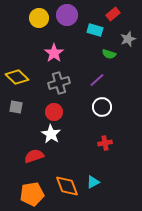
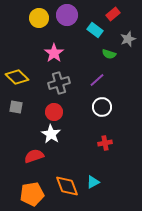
cyan rectangle: rotated 21 degrees clockwise
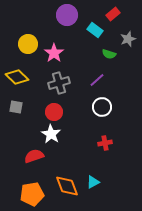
yellow circle: moved 11 px left, 26 px down
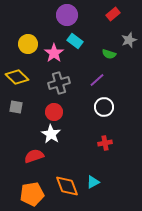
cyan rectangle: moved 20 px left, 11 px down
gray star: moved 1 px right, 1 px down
white circle: moved 2 px right
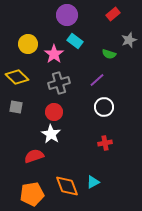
pink star: moved 1 px down
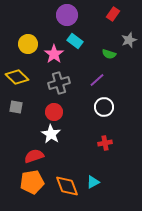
red rectangle: rotated 16 degrees counterclockwise
orange pentagon: moved 12 px up
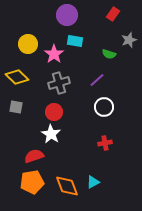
cyan rectangle: rotated 28 degrees counterclockwise
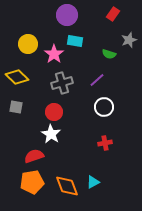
gray cross: moved 3 px right
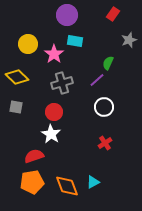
green semicircle: moved 1 px left, 9 px down; rotated 96 degrees clockwise
red cross: rotated 24 degrees counterclockwise
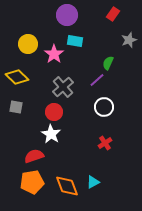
gray cross: moved 1 px right, 4 px down; rotated 25 degrees counterclockwise
